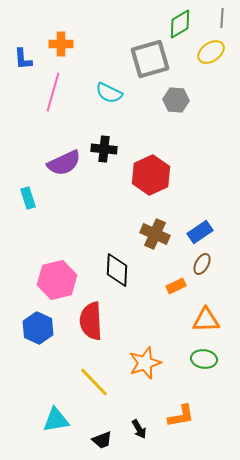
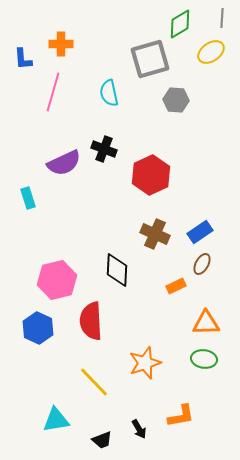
cyan semicircle: rotated 52 degrees clockwise
black cross: rotated 15 degrees clockwise
orange triangle: moved 3 px down
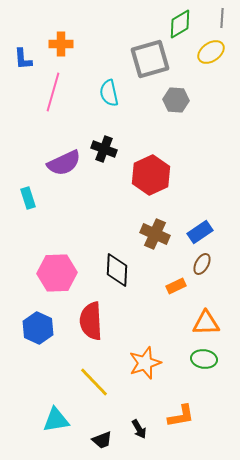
pink hexagon: moved 7 px up; rotated 12 degrees clockwise
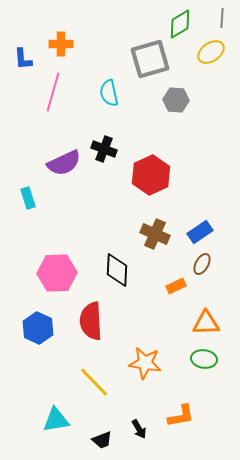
orange star: rotated 28 degrees clockwise
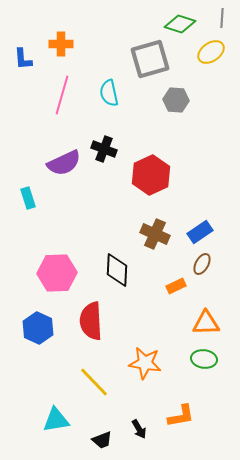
green diamond: rotated 48 degrees clockwise
pink line: moved 9 px right, 3 px down
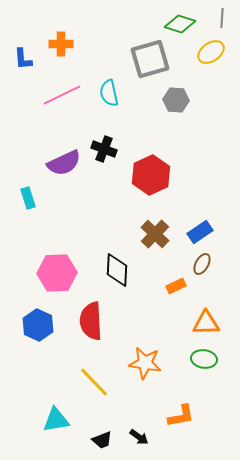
pink line: rotated 48 degrees clockwise
brown cross: rotated 20 degrees clockwise
blue hexagon: moved 3 px up
black arrow: moved 8 px down; rotated 24 degrees counterclockwise
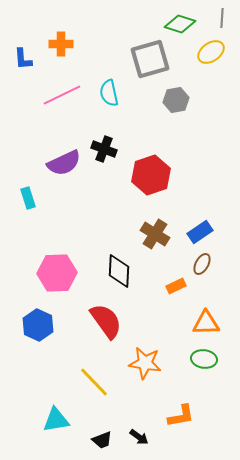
gray hexagon: rotated 15 degrees counterclockwise
red hexagon: rotated 6 degrees clockwise
brown cross: rotated 12 degrees counterclockwise
black diamond: moved 2 px right, 1 px down
red semicircle: moved 15 px right; rotated 147 degrees clockwise
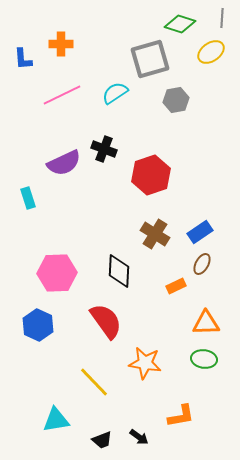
cyan semicircle: moved 6 px right; rotated 68 degrees clockwise
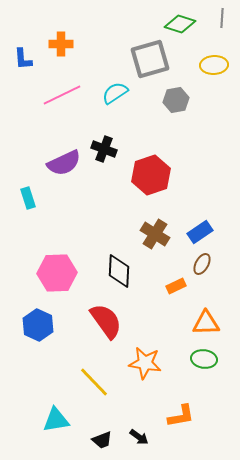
yellow ellipse: moved 3 px right, 13 px down; rotated 32 degrees clockwise
